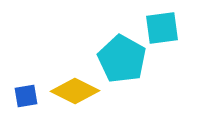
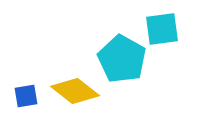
cyan square: moved 1 px down
yellow diamond: rotated 12 degrees clockwise
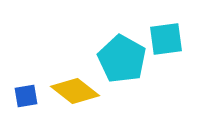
cyan square: moved 4 px right, 10 px down
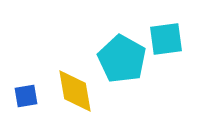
yellow diamond: rotated 42 degrees clockwise
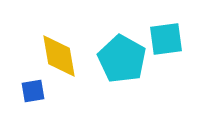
yellow diamond: moved 16 px left, 35 px up
blue square: moved 7 px right, 5 px up
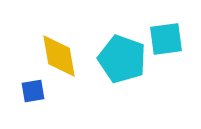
cyan pentagon: rotated 9 degrees counterclockwise
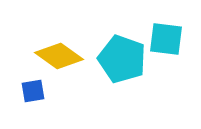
cyan square: rotated 15 degrees clockwise
yellow diamond: rotated 45 degrees counterclockwise
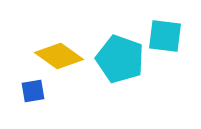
cyan square: moved 1 px left, 3 px up
cyan pentagon: moved 2 px left
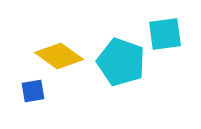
cyan square: moved 2 px up; rotated 15 degrees counterclockwise
cyan pentagon: moved 1 px right, 3 px down
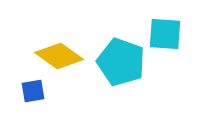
cyan square: rotated 12 degrees clockwise
